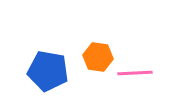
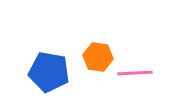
blue pentagon: moved 1 px right, 1 px down
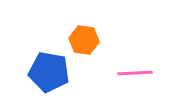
orange hexagon: moved 14 px left, 17 px up
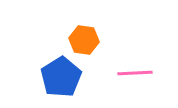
blue pentagon: moved 12 px right, 5 px down; rotated 30 degrees clockwise
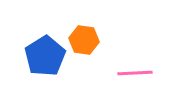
blue pentagon: moved 16 px left, 21 px up
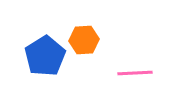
orange hexagon: rotated 12 degrees counterclockwise
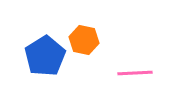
orange hexagon: rotated 16 degrees clockwise
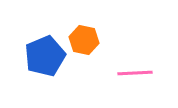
blue pentagon: rotated 9 degrees clockwise
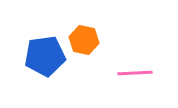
blue pentagon: rotated 15 degrees clockwise
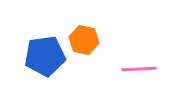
pink line: moved 4 px right, 4 px up
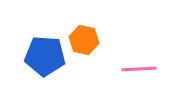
blue pentagon: rotated 12 degrees clockwise
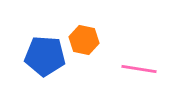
pink line: rotated 12 degrees clockwise
